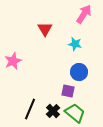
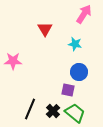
pink star: rotated 24 degrees clockwise
purple square: moved 1 px up
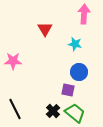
pink arrow: rotated 30 degrees counterclockwise
black line: moved 15 px left; rotated 50 degrees counterclockwise
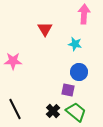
green trapezoid: moved 1 px right, 1 px up
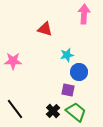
red triangle: rotated 42 degrees counterclockwise
cyan star: moved 8 px left, 11 px down; rotated 24 degrees counterclockwise
black line: rotated 10 degrees counterclockwise
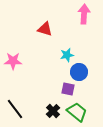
purple square: moved 1 px up
green trapezoid: moved 1 px right
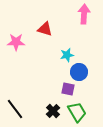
pink star: moved 3 px right, 19 px up
green trapezoid: rotated 20 degrees clockwise
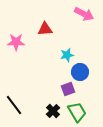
pink arrow: rotated 114 degrees clockwise
red triangle: rotated 21 degrees counterclockwise
blue circle: moved 1 px right
purple square: rotated 32 degrees counterclockwise
black line: moved 1 px left, 4 px up
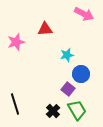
pink star: rotated 18 degrees counterclockwise
blue circle: moved 1 px right, 2 px down
purple square: rotated 32 degrees counterclockwise
black line: moved 1 px right, 1 px up; rotated 20 degrees clockwise
green trapezoid: moved 2 px up
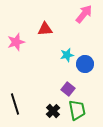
pink arrow: rotated 78 degrees counterclockwise
blue circle: moved 4 px right, 10 px up
green trapezoid: rotated 20 degrees clockwise
